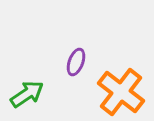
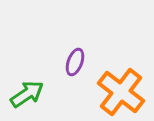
purple ellipse: moved 1 px left
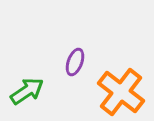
green arrow: moved 3 px up
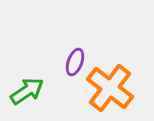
orange cross: moved 11 px left, 4 px up
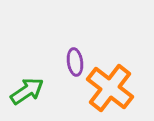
purple ellipse: rotated 28 degrees counterclockwise
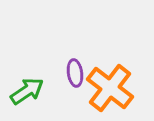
purple ellipse: moved 11 px down
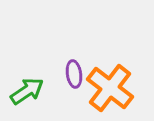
purple ellipse: moved 1 px left, 1 px down
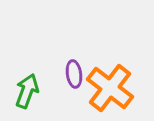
green arrow: rotated 36 degrees counterclockwise
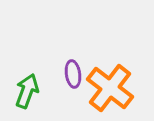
purple ellipse: moved 1 px left
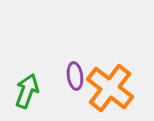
purple ellipse: moved 2 px right, 2 px down
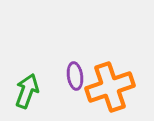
orange cross: moved 1 px up; rotated 33 degrees clockwise
